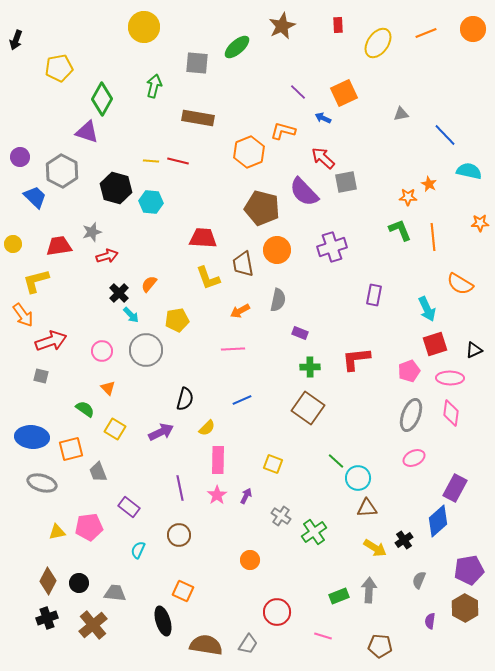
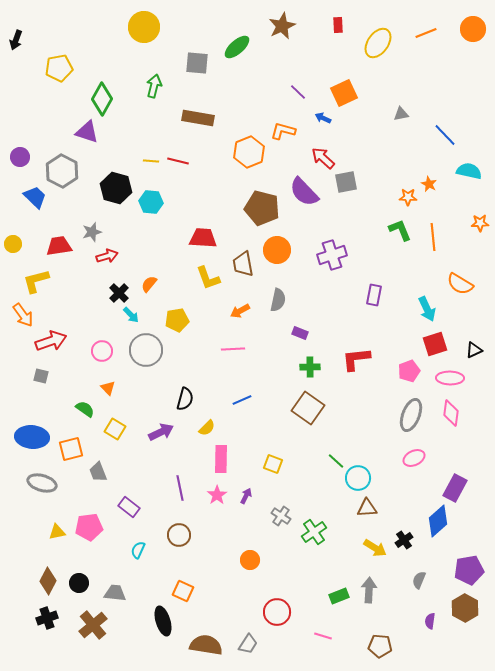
purple cross at (332, 247): moved 8 px down
pink rectangle at (218, 460): moved 3 px right, 1 px up
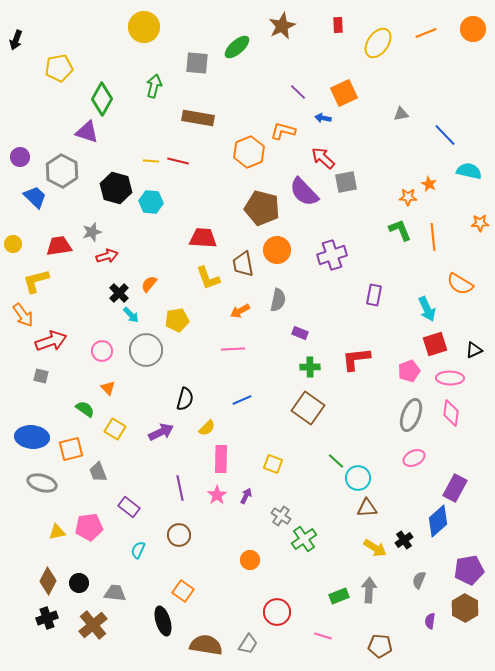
blue arrow at (323, 118): rotated 14 degrees counterclockwise
green cross at (314, 532): moved 10 px left, 7 px down
orange square at (183, 591): rotated 10 degrees clockwise
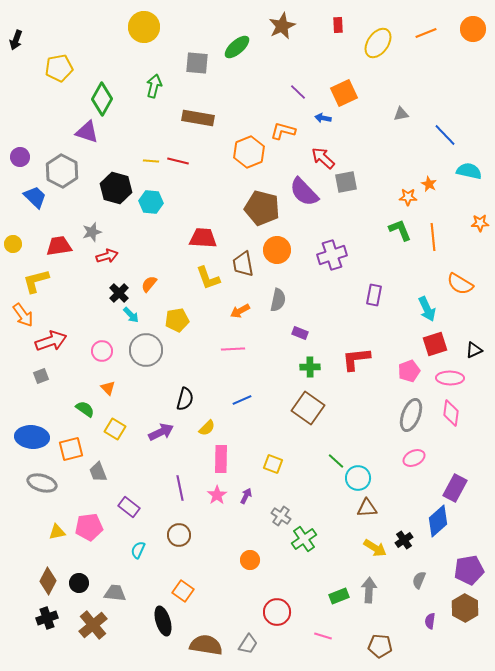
gray square at (41, 376): rotated 35 degrees counterclockwise
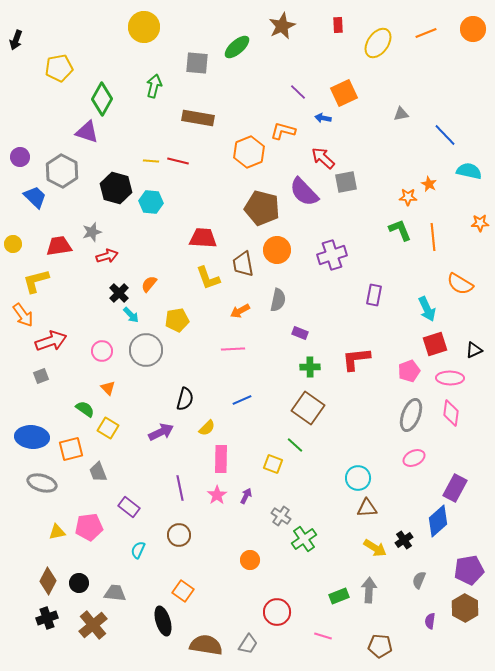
yellow square at (115, 429): moved 7 px left, 1 px up
green line at (336, 461): moved 41 px left, 16 px up
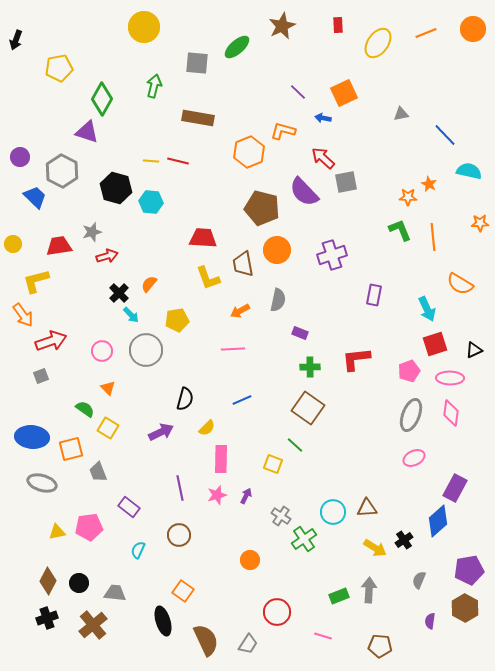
cyan circle at (358, 478): moved 25 px left, 34 px down
pink star at (217, 495): rotated 18 degrees clockwise
brown semicircle at (206, 645): moved 5 px up; rotated 56 degrees clockwise
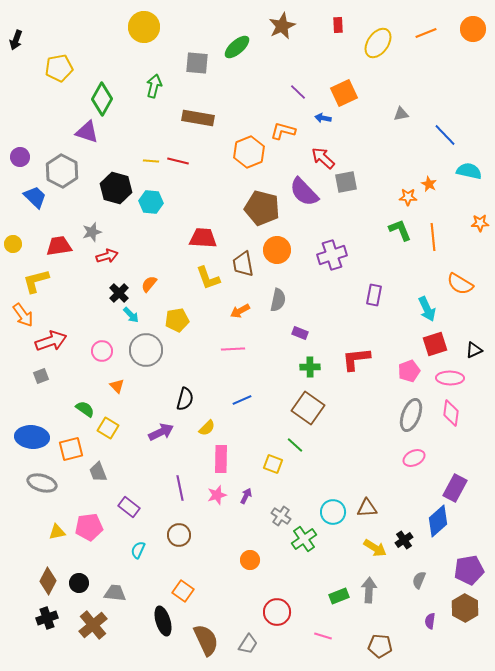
orange triangle at (108, 388): moved 9 px right, 2 px up
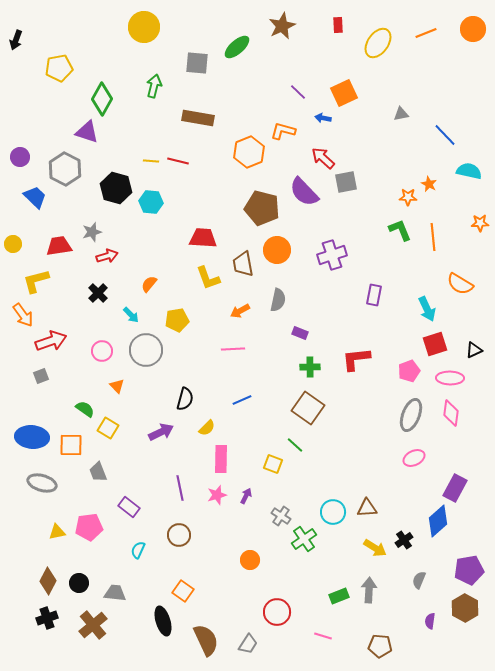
gray hexagon at (62, 171): moved 3 px right, 2 px up
black cross at (119, 293): moved 21 px left
orange square at (71, 449): moved 4 px up; rotated 15 degrees clockwise
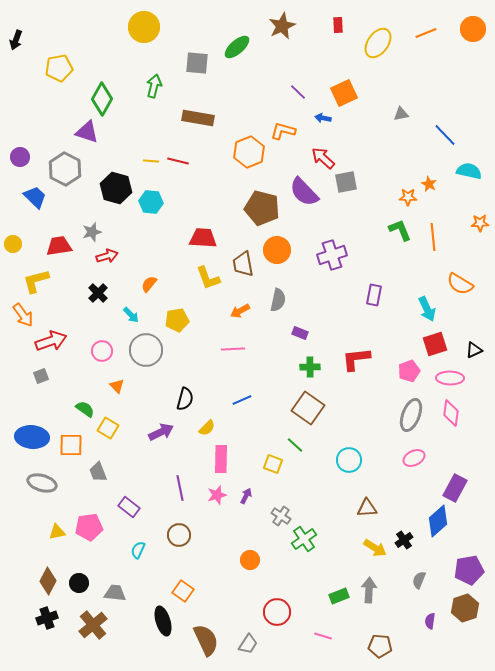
cyan circle at (333, 512): moved 16 px right, 52 px up
brown hexagon at (465, 608): rotated 12 degrees clockwise
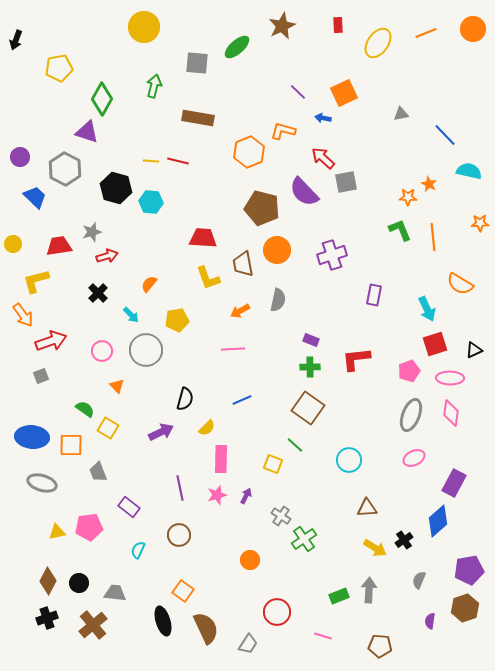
purple rectangle at (300, 333): moved 11 px right, 7 px down
purple rectangle at (455, 488): moved 1 px left, 5 px up
brown semicircle at (206, 640): moved 12 px up
